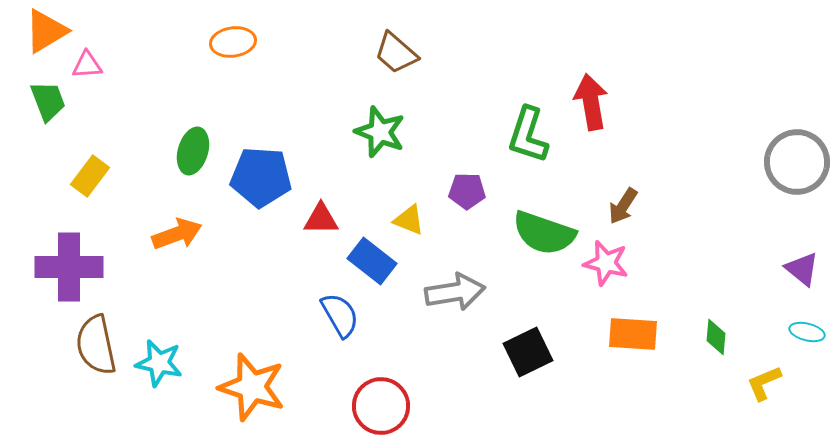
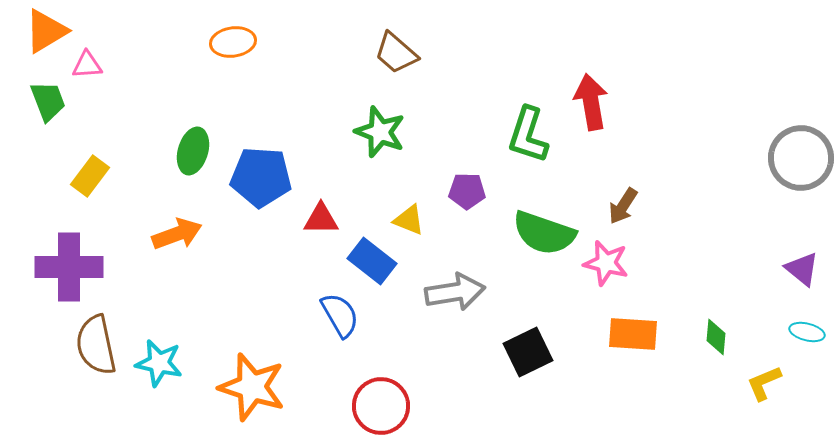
gray circle: moved 4 px right, 4 px up
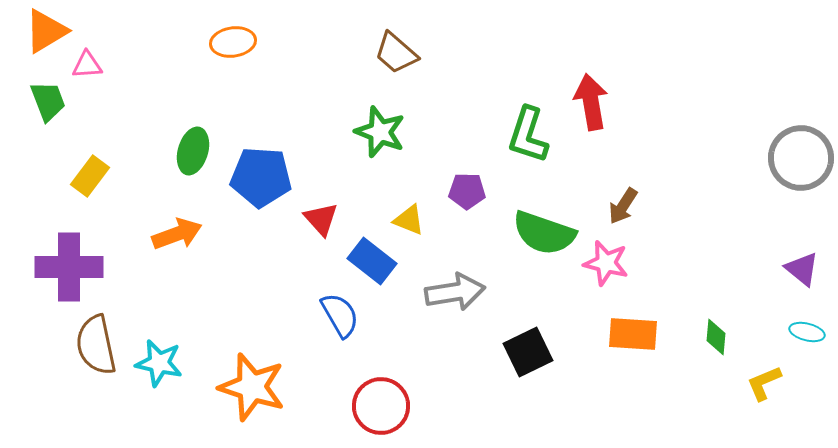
red triangle: rotated 48 degrees clockwise
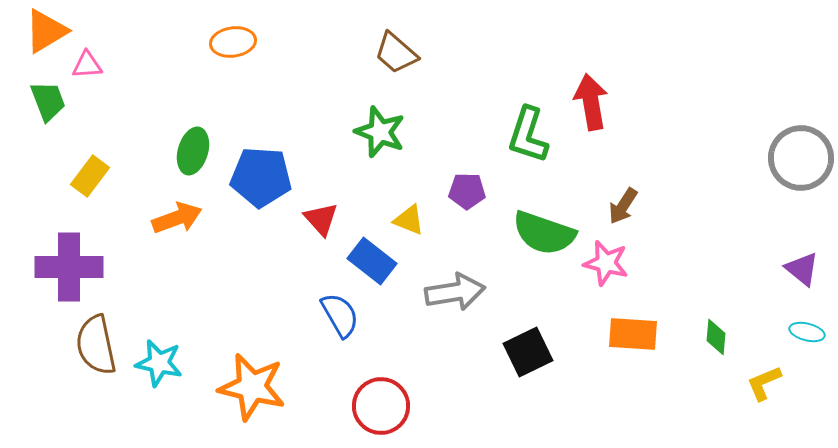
orange arrow: moved 16 px up
orange star: rotated 4 degrees counterclockwise
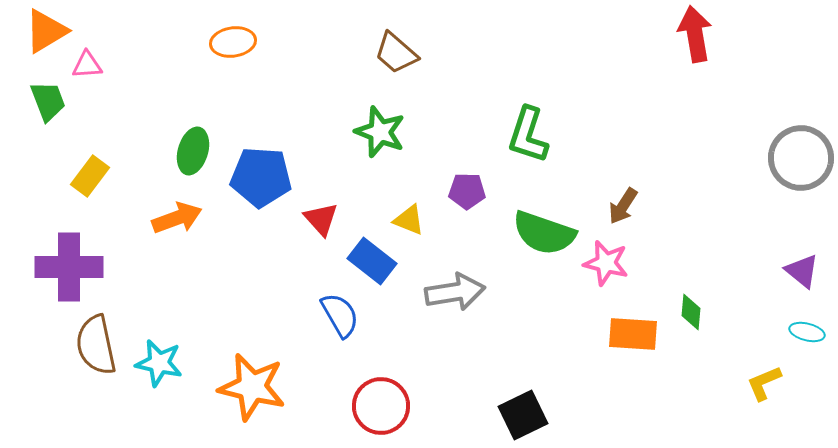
red arrow: moved 104 px right, 68 px up
purple triangle: moved 2 px down
green diamond: moved 25 px left, 25 px up
black square: moved 5 px left, 63 px down
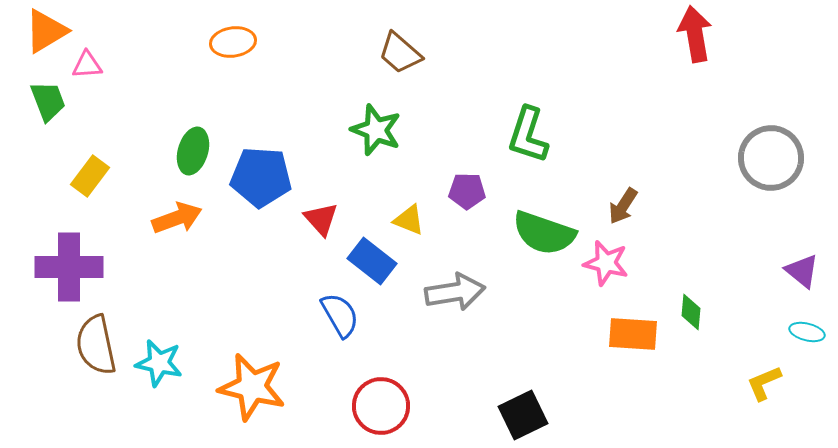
brown trapezoid: moved 4 px right
green star: moved 4 px left, 2 px up
gray circle: moved 30 px left
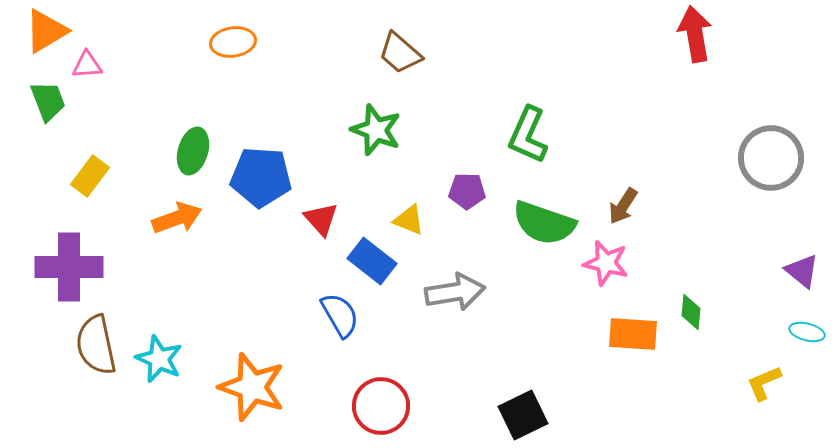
green L-shape: rotated 6 degrees clockwise
green semicircle: moved 10 px up
cyan star: moved 4 px up; rotated 12 degrees clockwise
orange star: rotated 6 degrees clockwise
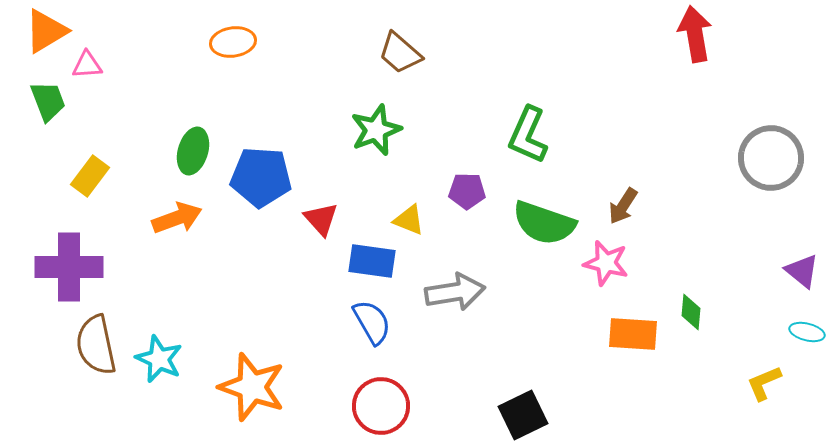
green star: rotated 30 degrees clockwise
blue rectangle: rotated 30 degrees counterclockwise
blue semicircle: moved 32 px right, 7 px down
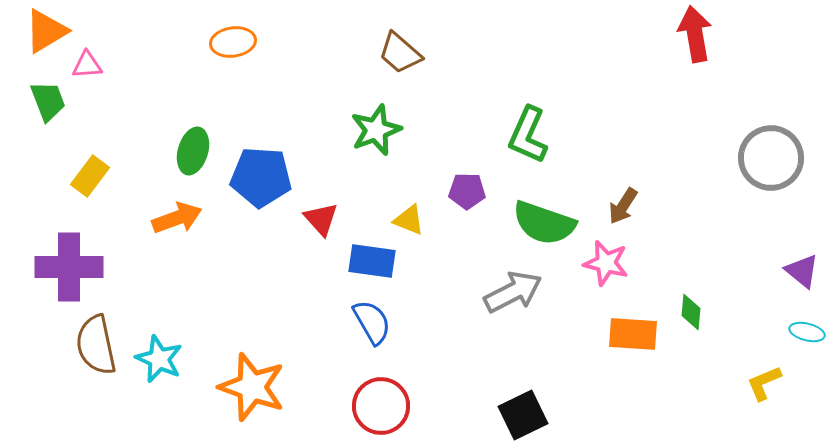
gray arrow: moved 58 px right; rotated 18 degrees counterclockwise
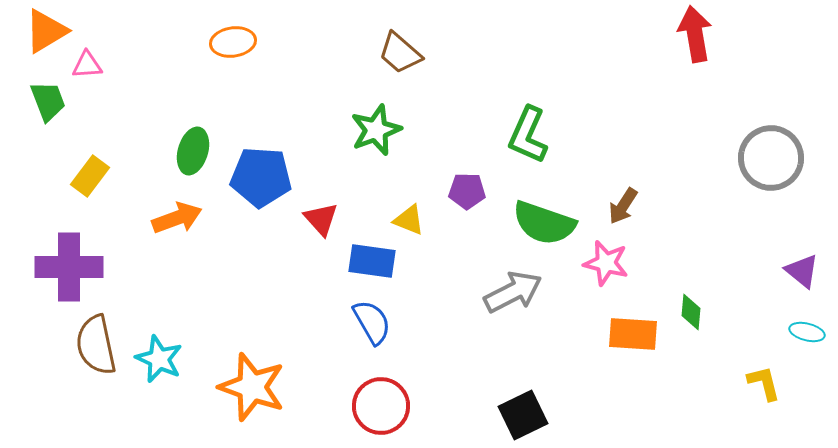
yellow L-shape: rotated 99 degrees clockwise
